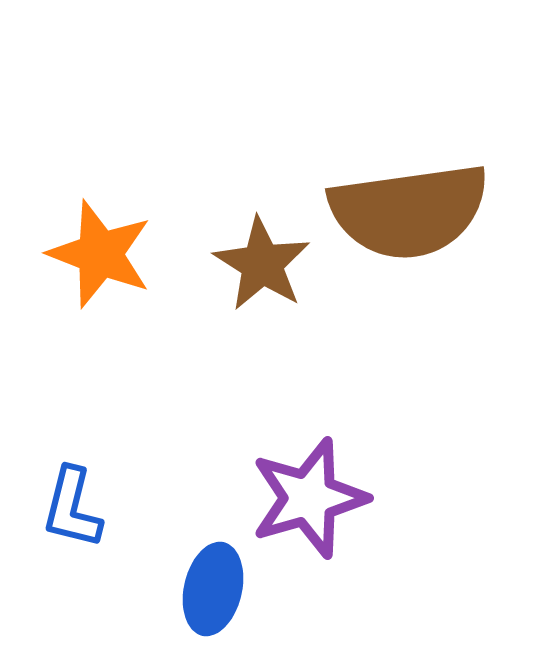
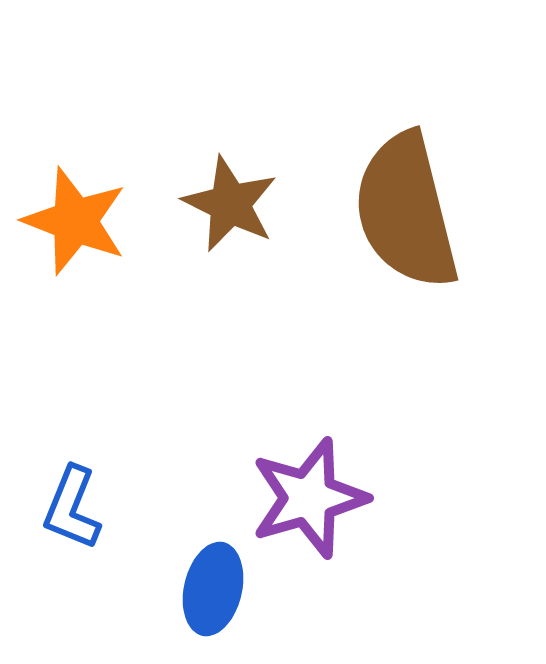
brown semicircle: moved 3 px left; rotated 84 degrees clockwise
orange star: moved 25 px left, 33 px up
brown star: moved 32 px left, 60 px up; rotated 6 degrees counterclockwise
blue L-shape: rotated 8 degrees clockwise
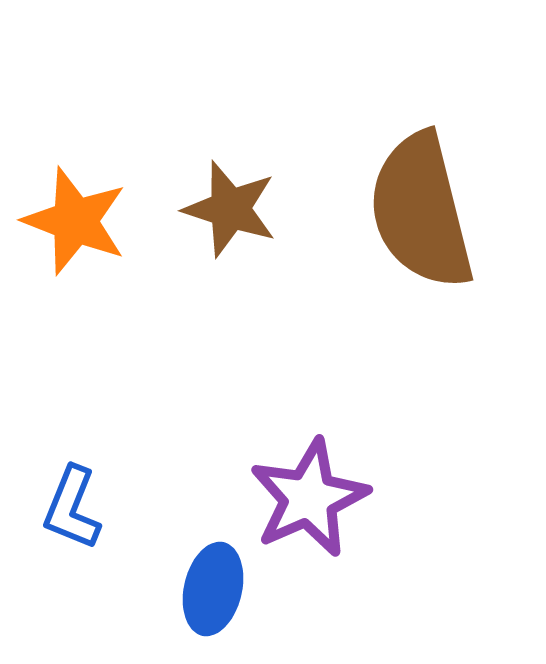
brown star: moved 5 px down; rotated 8 degrees counterclockwise
brown semicircle: moved 15 px right
purple star: rotated 8 degrees counterclockwise
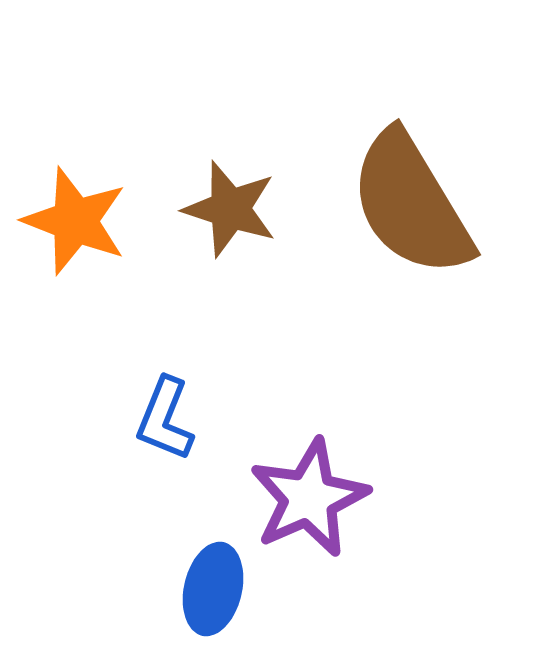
brown semicircle: moved 10 px left, 7 px up; rotated 17 degrees counterclockwise
blue L-shape: moved 93 px right, 89 px up
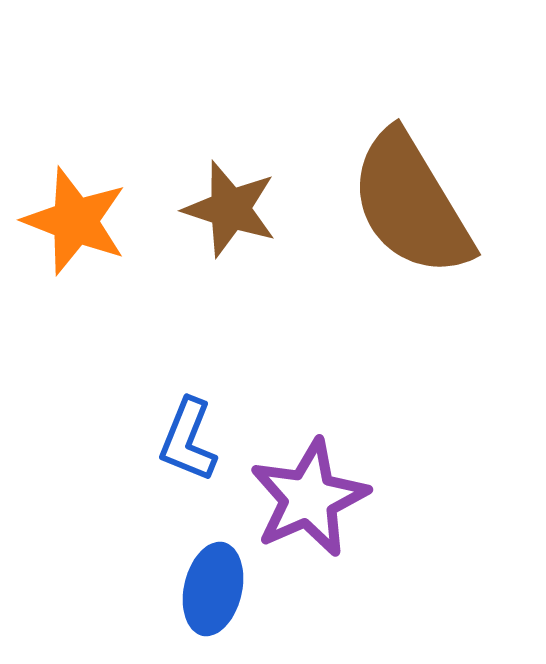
blue L-shape: moved 23 px right, 21 px down
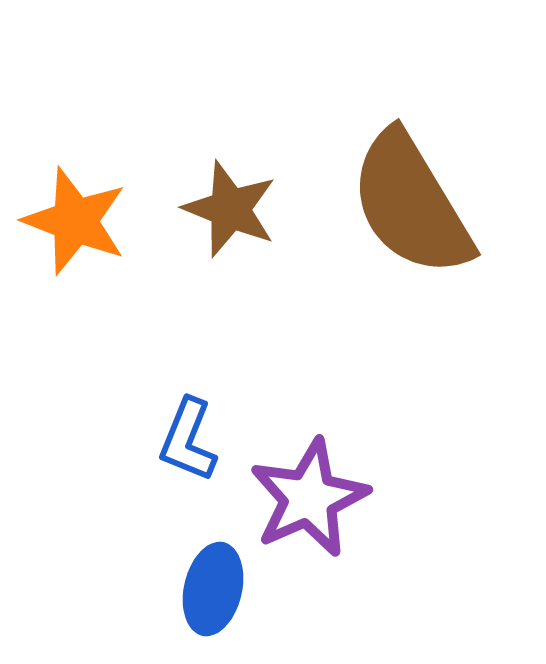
brown star: rotated 4 degrees clockwise
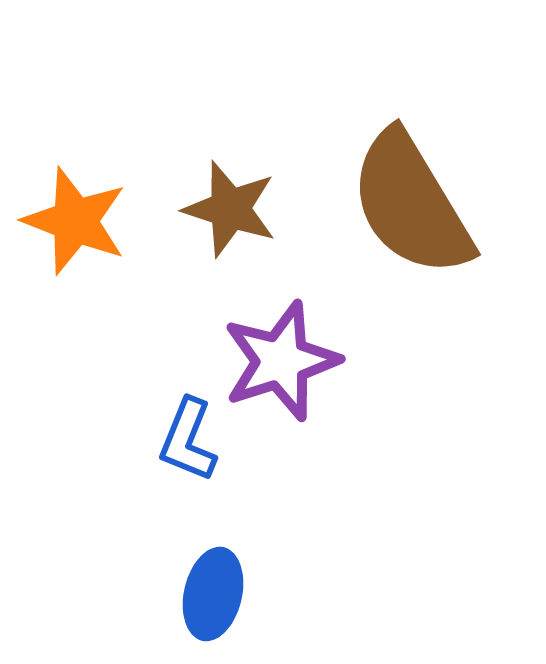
brown star: rotated 4 degrees counterclockwise
purple star: moved 28 px left, 137 px up; rotated 6 degrees clockwise
blue ellipse: moved 5 px down
